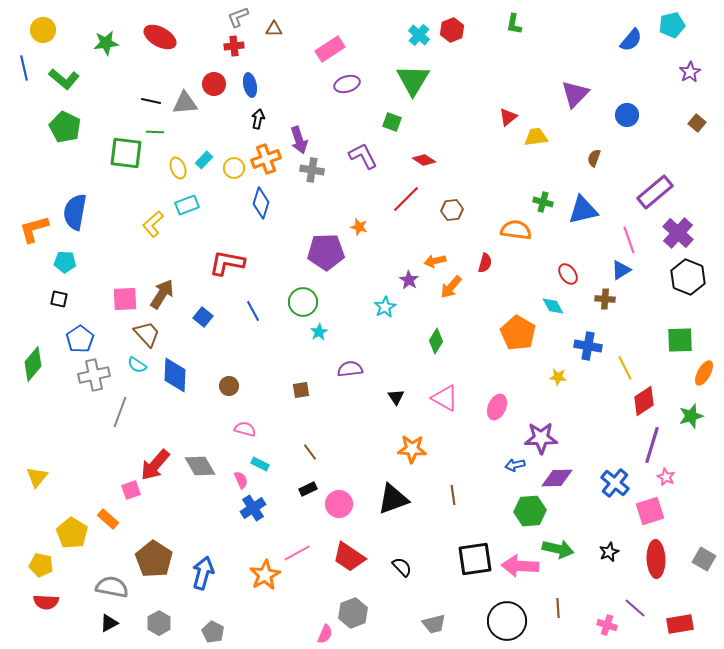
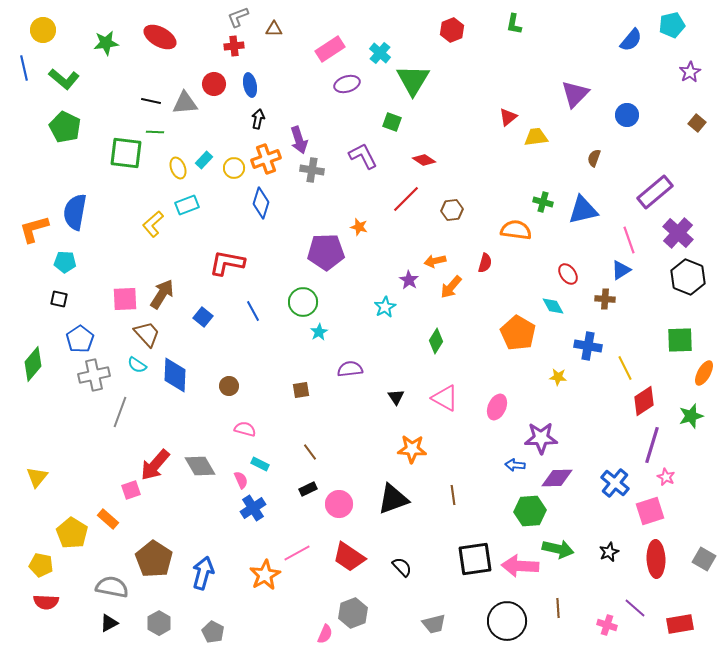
cyan cross at (419, 35): moved 39 px left, 18 px down
blue arrow at (515, 465): rotated 18 degrees clockwise
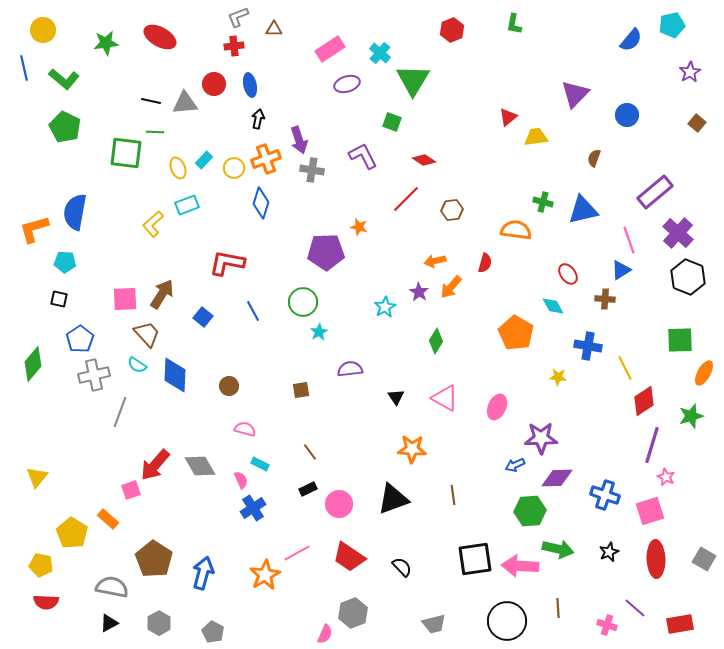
purple star at (409, 280): moved 10 px right, 12 px down
orange pentagon at (518, 333): moved 2 px left
blue arrow at (515, 465): rotated 30 degrees counterclockwise
blue cross at (615, 483): moved 10 px left, 12 px down; rotated 20 degrees counterclockwise
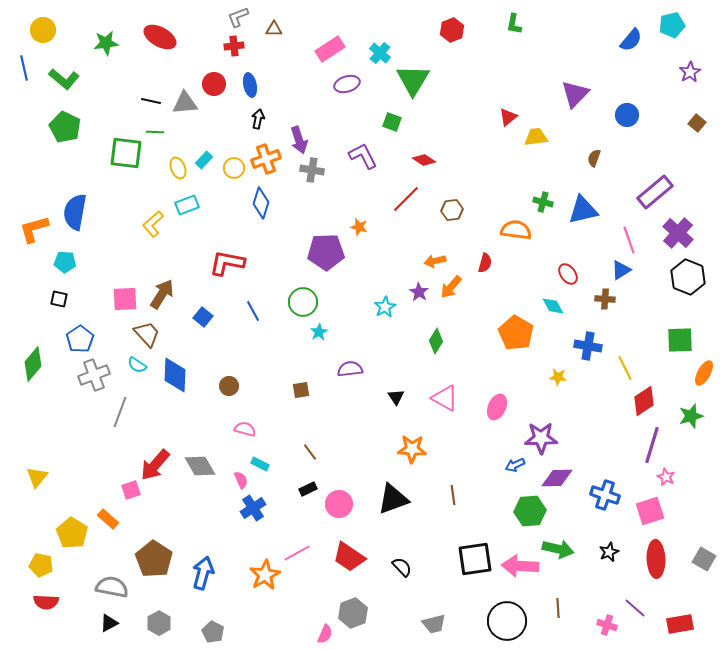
gray cross at (94, 375): rotated 8 degrees counterclockwise
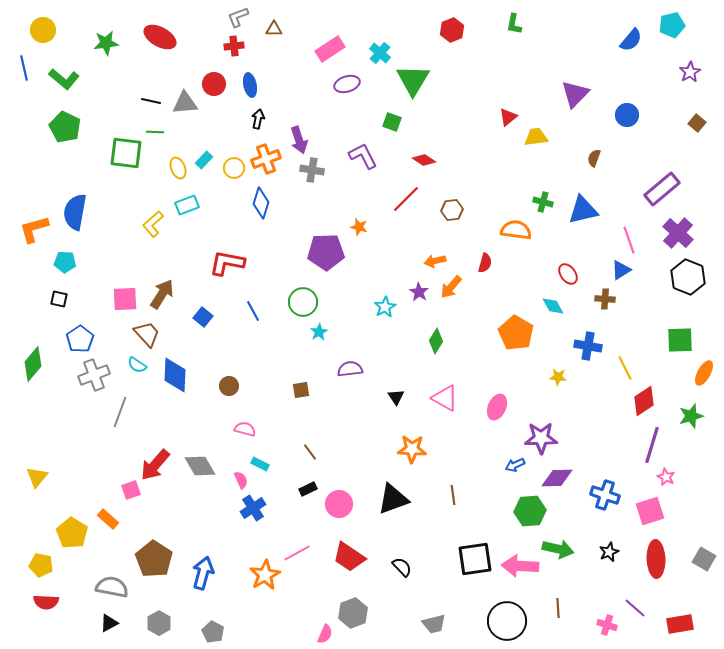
purple rectangle at (655, 192): moved 7 px right, 3 px up
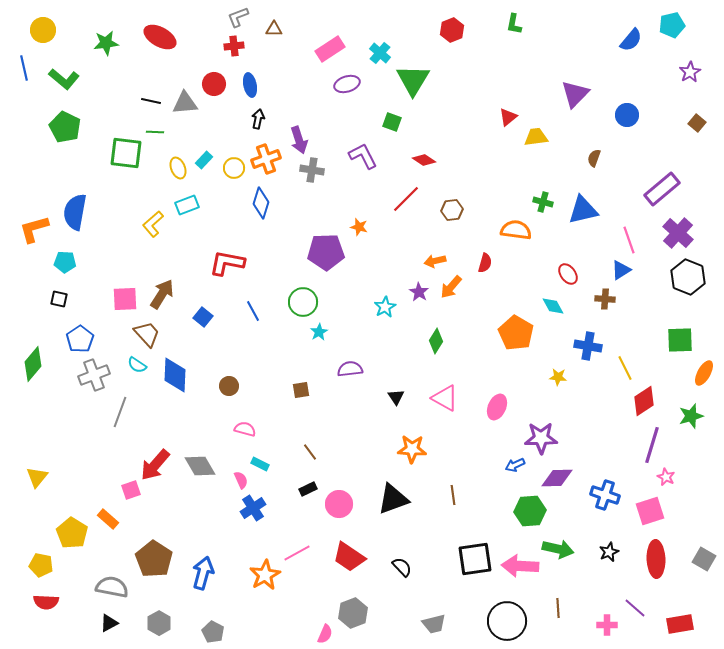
pink cross at (607, 625): rotated 18 degrees counterclockwise
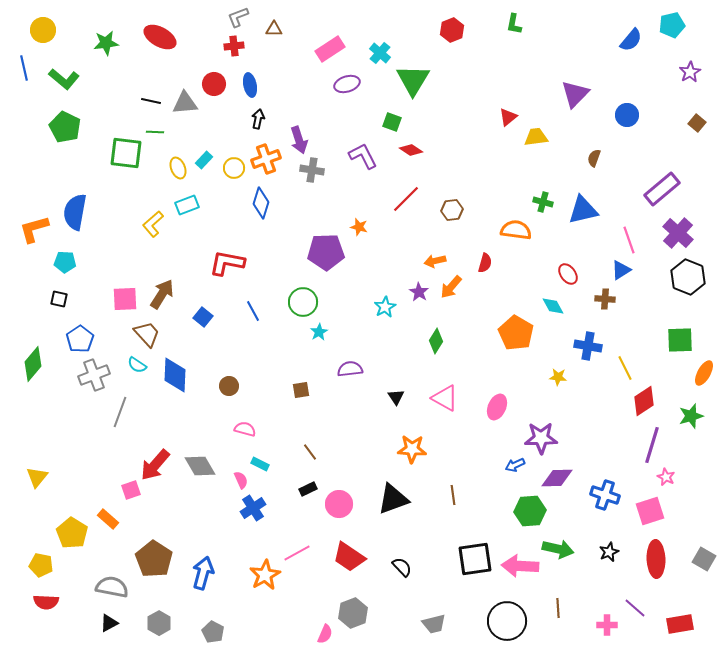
red diamond at (424, 160): moved 13 px left, 10 px up
